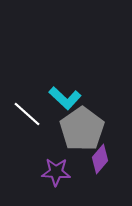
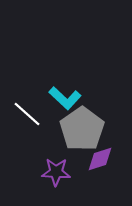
purple diamond: rotated 32 degrees clockwise
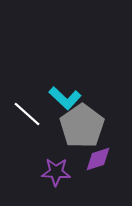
gray pentagon: moved 3 px up
purple diamond: moved 2 px left
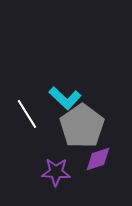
white line: rotated 16 degrees clockwise
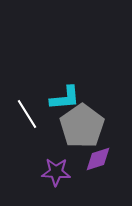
cyan L-shape: rotated 48 degrees counterclockwise
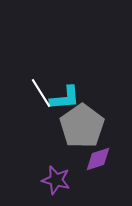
white line: moved 14 px right, 21 px up
purple star: moved 8 px down; rotated 12 degrees clockwise
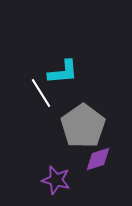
cyan L-shape: moved 2 px left, 26 px up
gray pentagon: moved 1 px right
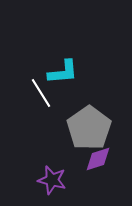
gray pentagon: moved 6 px right, 2 px down
purple star: moved 4 px left
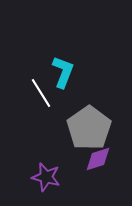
cyan L-shape: rotated 64 degrees counterclockwise
purple star: moved 6 px left, 3 px up
